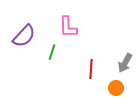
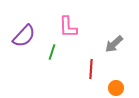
gray arrow: moved 11 px left, 19 px up; rotated 18 degrees clockwise
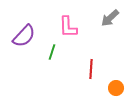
gray arrow: moved 4 px left, 26 px up
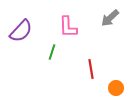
purple semicircle: moved 3 px left, 5 px up
red line: rotated 12 degrees counterclockwise
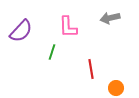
gray arrow: rotated 30 degrees clockwise
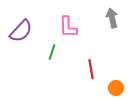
gray arrow: moved 2 px right; rotated 90 degrees clockwise
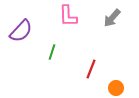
gray arrow: rotated 126 degrees counterclockwise
pink L-shape: moved 11 px up
red line: rotated 30 degrees clockwise
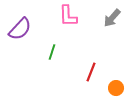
purple semicircle: moved 1 px left, 2 px up
red line: moved 3 px down
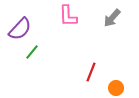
green line: moved 20 px left; rotated 21 degrees clockwise
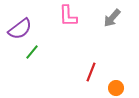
purple semicircle: rotated 10 degrees clockwise
